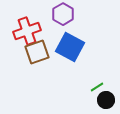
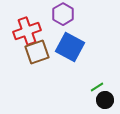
black circle: moved 1 px left
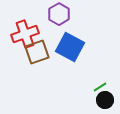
purple hexagon: moved 4 px left
red cross: moved 2 px left, 3 px down
green line: moved 3 px right
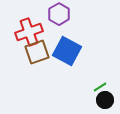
red cross: moved 4 px right, 2 px up
blue square: moved 3 px left, 4 px down
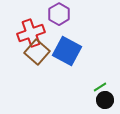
red cross: moved 2 px right, 1 px down
brown square: rotated 30 degrees counterclockwise
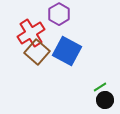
red cross: rotated 12 degrees counterclockwise
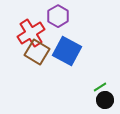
purple hexagon: moved 1 px left, 2 px down
brown square: rotated 10 degrees counterclockwise
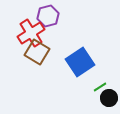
purple hexagon: moved 10 px left; rotated 15 degrees clockwise
blue square: moved 13 px right, 11 px down; rotated 28 degrees clockwise
black circle: moved 4 px right, 2 px up
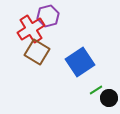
red cross: moved 4 px up
green line: moved 4 px left, 3 px down
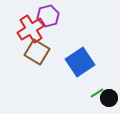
green line: moved 1 px right, 3 px down
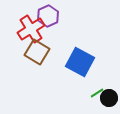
purple hexagon: rotated 10 degrees counterclockwise
blue square: rotated 28 degrees counterclockwise
